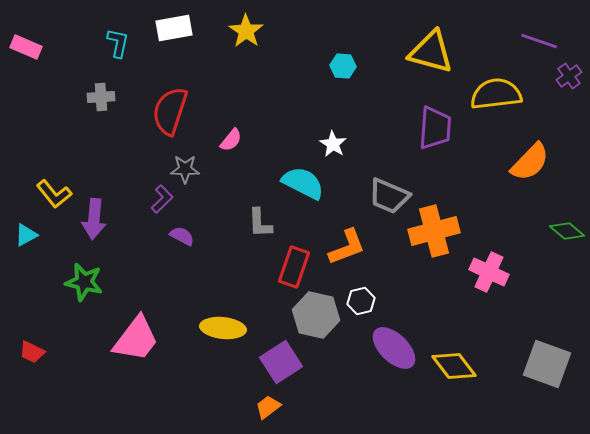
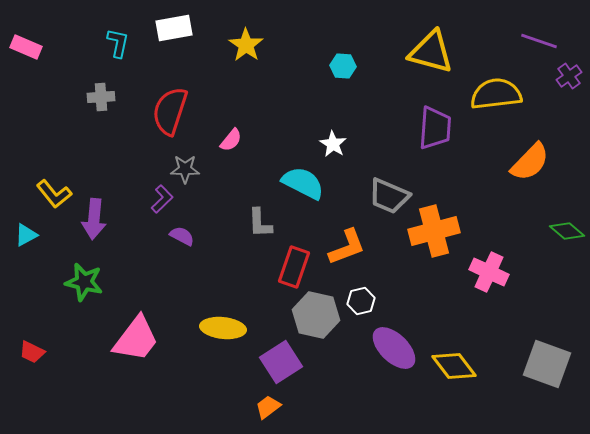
yellow star: moved 14 px down
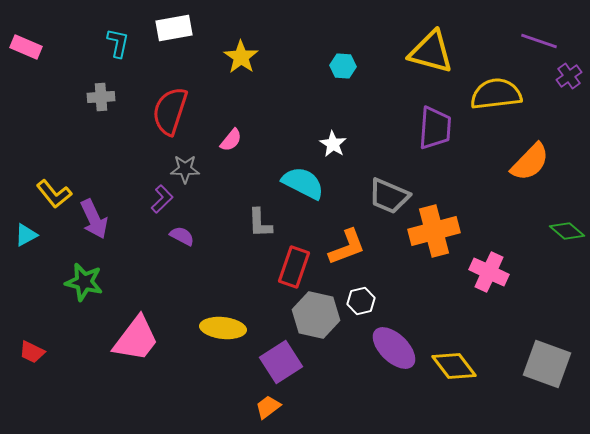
yellow star: moved 5 px left, 12 px down
purple arrow: rotated 30 degrees counterclockwise
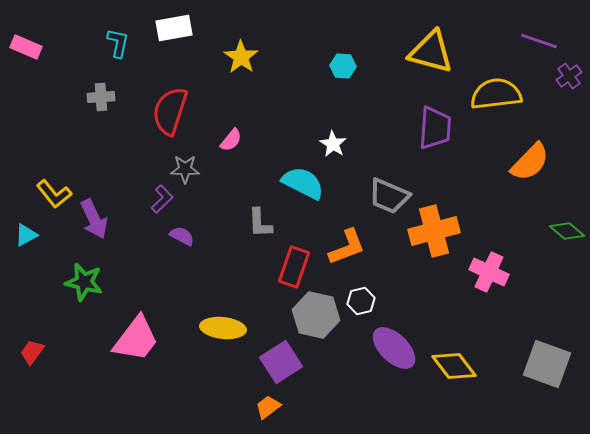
red trapezoid: rotated 100 degrees clockwise
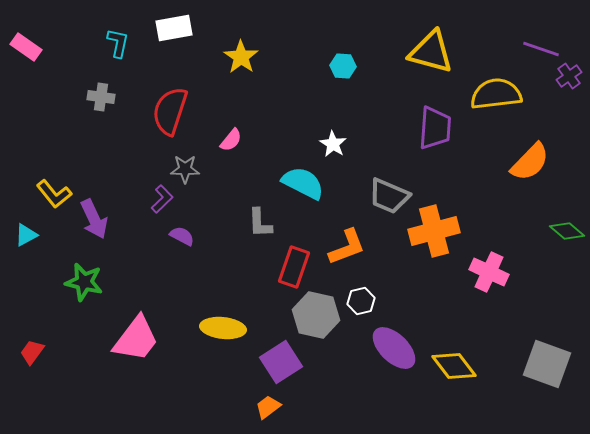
purple line: moved 2 px right, 8 px down
pink rectangle: rotated 12 degrees clockwise
gray cross: rotated 12 degrees clockwise
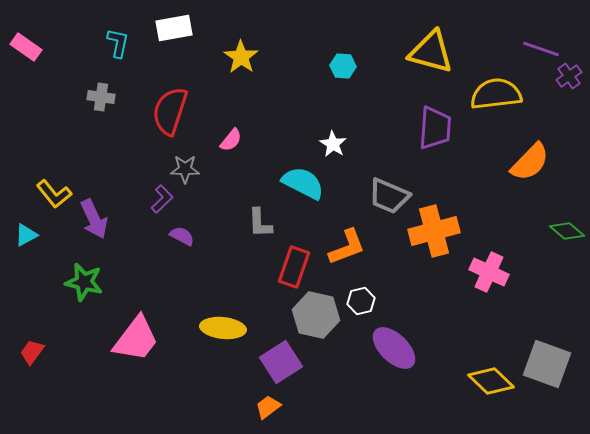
yellow diamond: moved 37 px right, 15 px down; rotated 9 degrees counterclockwise
